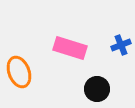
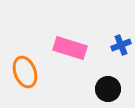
orange ellipse: moved 6 px right
black circle: moved 11 px right
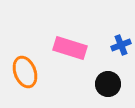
black circle: moved 5 px up
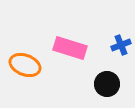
orange ellipse: moved 7 px up; rotated 48 degrees counterclockwise
black circle: moved 1 px left
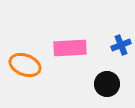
pink rectangle: rotated 20 degrees counterclockwise
